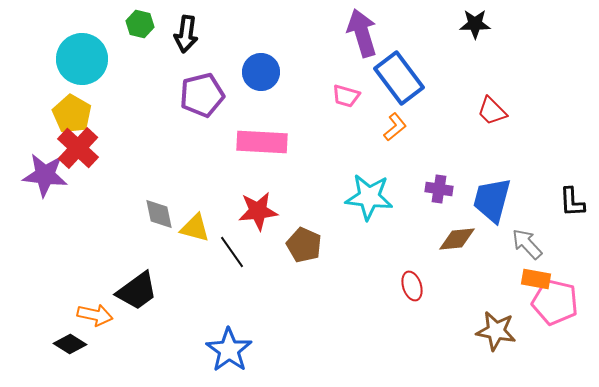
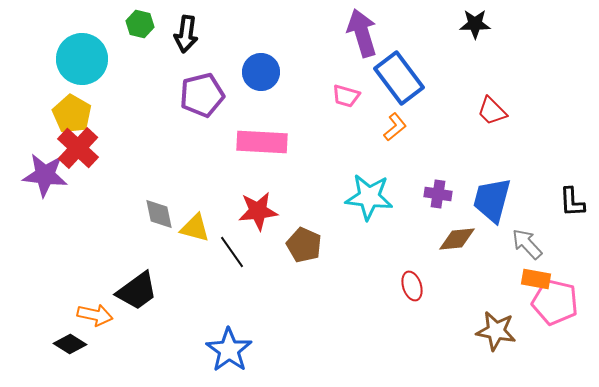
purple cross: moved 1 px left, 5 px down
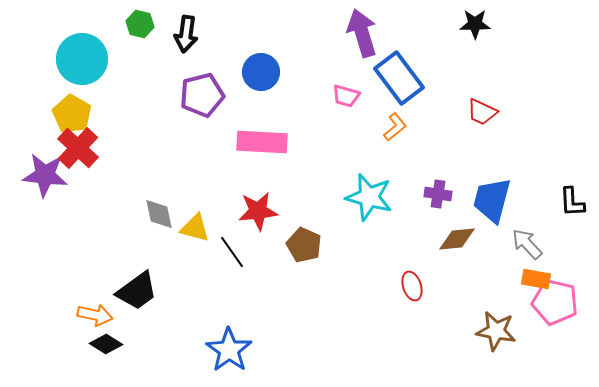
red trapezoid: moved 10 px left, 1 px down; rotated 20 degrees counterclockwise
cyan star: rotated 9 degrees clockwise
black diamond: moved 36 px right
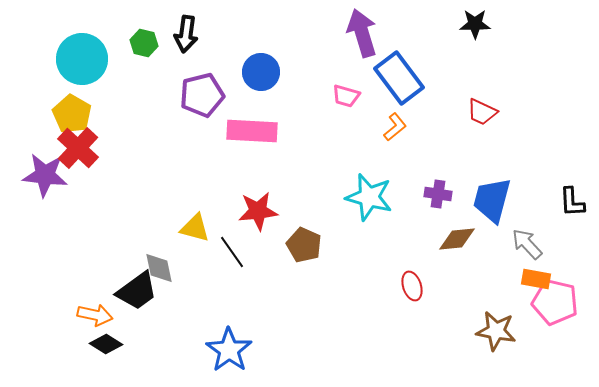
green hexagon: moved 4 px right, 19 px down
pink rectangle: moved 10 px left, 11 px up
gray diamond: moved 54 px down
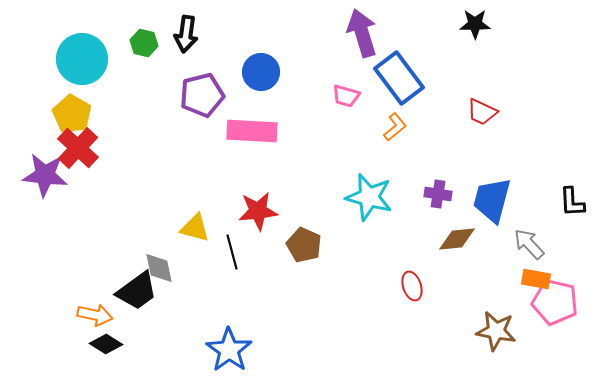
gray arrow: moved 2 px right
black line: rotated 20 degrees clockwise
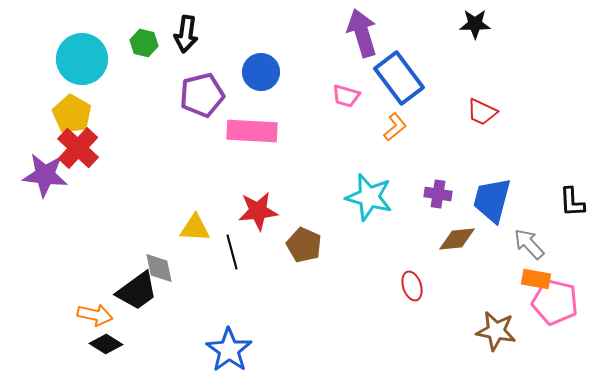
yellow triangle: rotated 12 degrees counterclockwise
